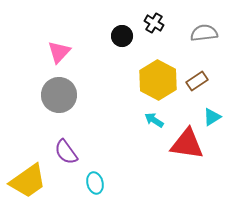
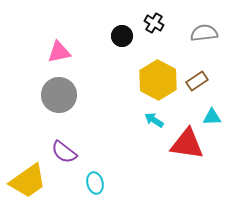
pink triangle: rotated 35 degrees clockwise
cyan triangle: rotated 30 degrees clockwise
purple semicircle: moved 2 px left; rotated 16 degrees counterclockwise
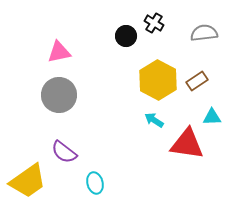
black circle: moved 4 px right
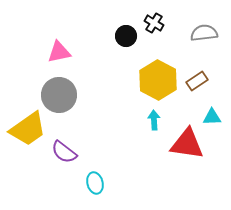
cyan arrow: rotated 54 degrees clockwise
yellow trapezoid: moved 52 px up
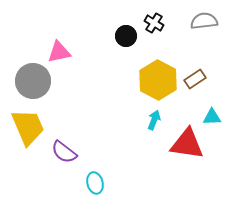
gray semicircle: moved 12 px up
brown rectangle: moved 2 px left, 2 px up
gray circle: moved 26 px left, 14 px up
cyan arrow: rotated 24 degrees clockwise
yellow trapezoid: moved 2 px up; rotated 78 degrees counterclockwise
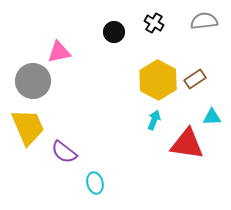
black circle: moved 12 px left, 4 px up
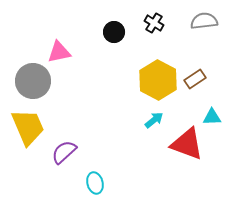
cyan arrow: rotated 30 degrees clockwise
red triangle: rotated 12 degrees clockwise
purple semicircle: rotated 100 degrees clockwise
